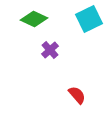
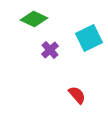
cyan square: moved 19 px down
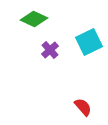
cyan square: moved 4 px down
red semicircle: moved 6 px right, 12 px down
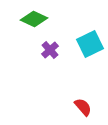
cyan square: moved 1 px right, 2 px down
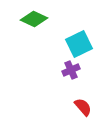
cyan square: moved 11 px left
purple cross: moved 21 px right, 20 px down; rotated 18 degrees clockwise
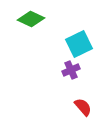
green diamond: moved 3 px left
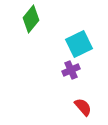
green diamond: rotated 76 degrees counterclockwise
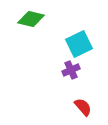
green diamond: rotated 64 degrees clockwise
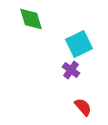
green diamond: rotated 60 degrees clockwise
purple cross: rotated 30 degrees counterclockwise
